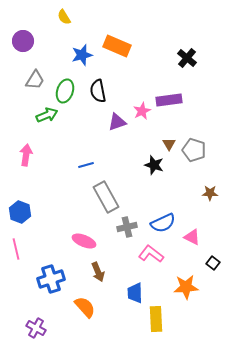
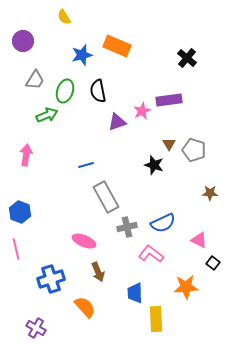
pink triangle: moved 7 px right, 3 px down
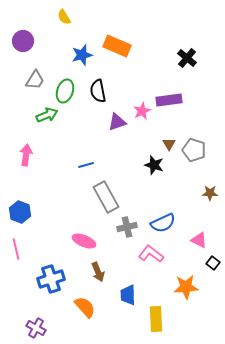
blue trapezoid: moved 7 px left, 2 px down
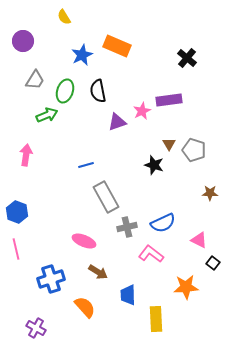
blue star: rotated 10 degrees counterclockwise
blue hexagon: moved 3 px left
brown arrow: rotated 36 degrees counterclockwise
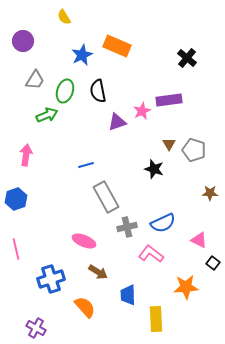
black star: moved 4 px down
blue hexagon: moved 1 px left, 13 px up; rotated 20 degrees clockwise
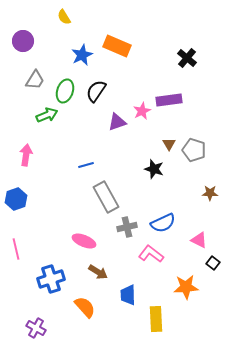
black semicircle: moved 2 px left; rotated 45 degrees clockwise
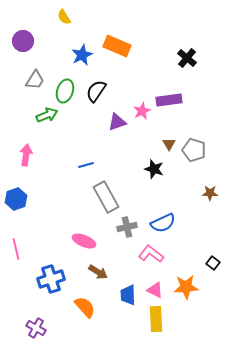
pink triangle: moved 44 px left, 50 px down
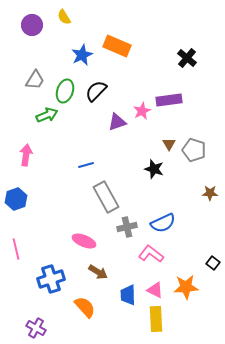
purple circle: moved 9 px right, 16 px up
black semicircle: rotated 10 degrees clockwise
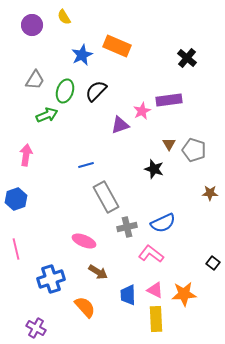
purple triangle: moved 3 px right, 3 px down
orange star: moved 2 px left, 7 px down
